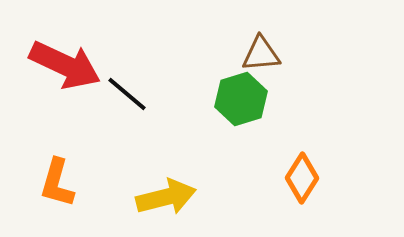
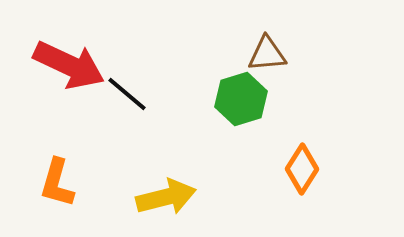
brown triangle: moved 6 px right
red arrow: moved 4 px right
orange diamond: moved 9 px up
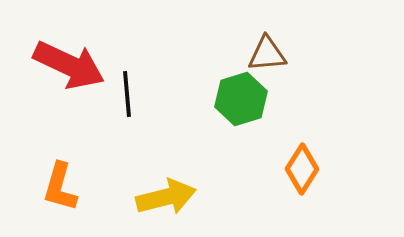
black line: rotated 45 degrees clockwise
orange L-shape: moved 3 px right, 4 px down
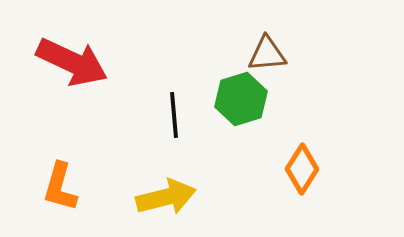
red arrow: moved 3 px right, 3 px up
black line: moved 47 px right, 21 px down
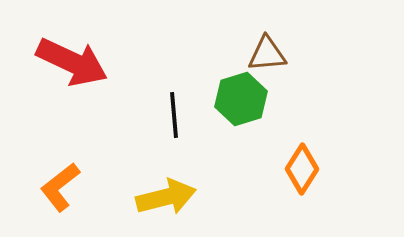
orange L-shape: rotated 36 degrees clockwise
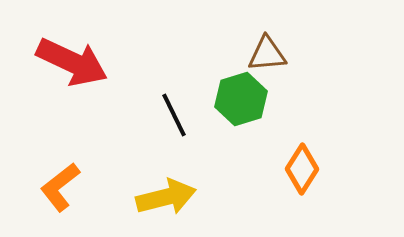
black line: rotated 21 degrees counterclockwise
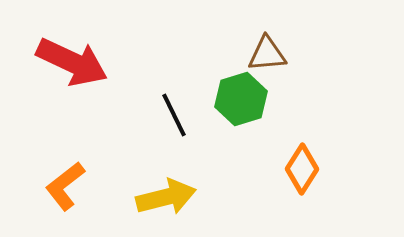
orange L-shape: moved 5 px right, 1 px up
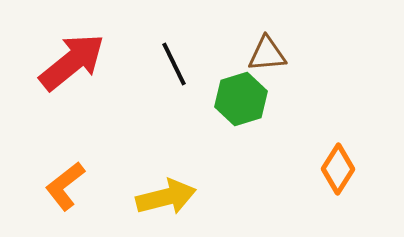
red arrow: rotated 64 degrees counterclockwise
black line: moved 51 px up
orange diamond: moved 36 px right
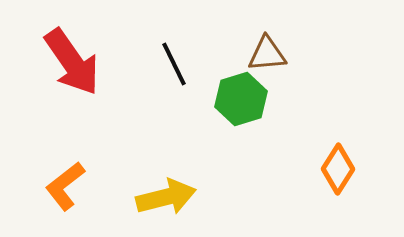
red arrow: rotated 94 degrees clockwise
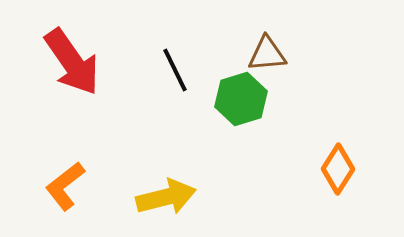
black line: moved 1 px right, 6 px down
